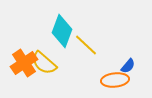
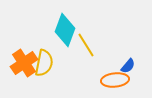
cyan diamond: moved 3 px right, 1 px up
yellow line: rotated 15 degrees clockwise
yellow semicircle: rotated 120 degrees counterclockwise
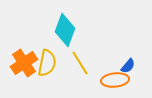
yellow line: moved 6 px left, 18 px down
yellow semicircle: moved 3 px right
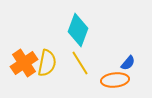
cyan diamond: moved 13 px right
blue semicircle: moved 3 px up
